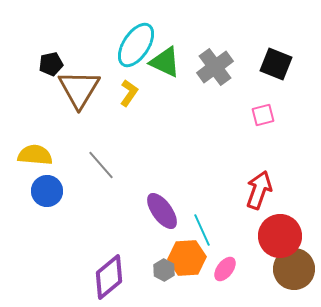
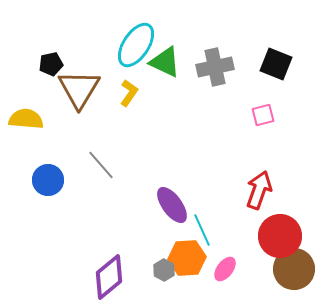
gray cross: rotated 24 degrees clockwise
yellow semicircle: moved 9 px left, 36 px up
blue circle: moved 1 px right, 11 px up
purple ellipse: moved 10 px right, 6 px up
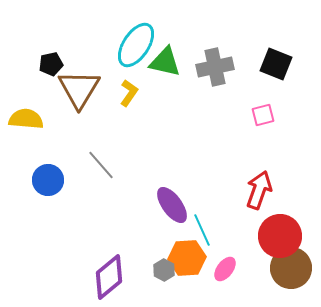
green triangle: rotated 12 degrees counterclockwise
brown circle: moved 3 px left, 1 px up
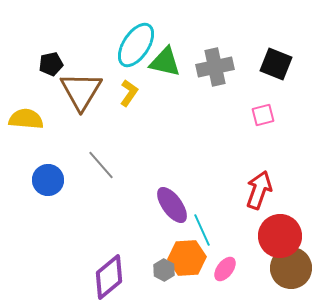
brown triangle: moved 2 px right, 2 px down
